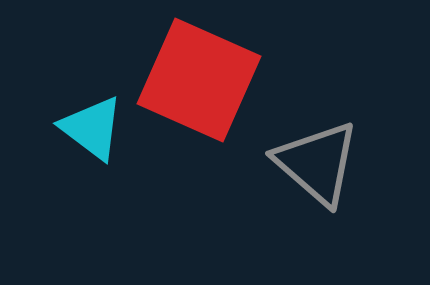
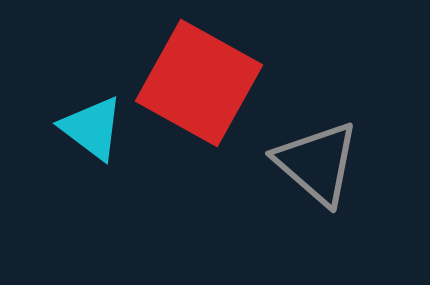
red square: moved 3 px down; rotated 5 degrees clockwise
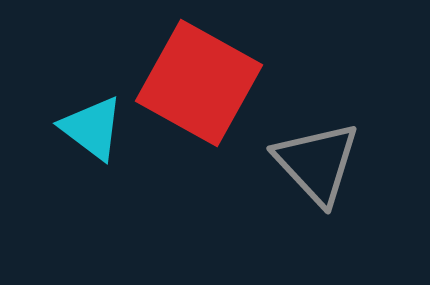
gray triangle: rotated 6 degrees clockwise
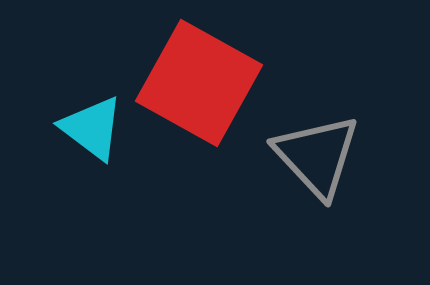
gray triangle: moved 7 px up
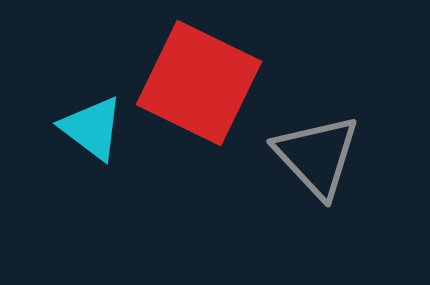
red square: rotated 3 degrees counterclockwise
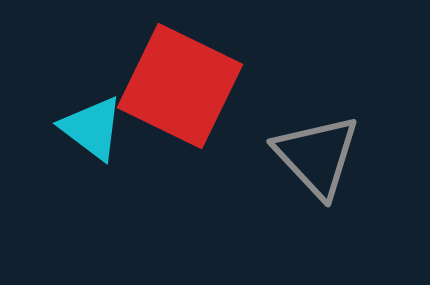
red square: moved 19 px left, 3 px down
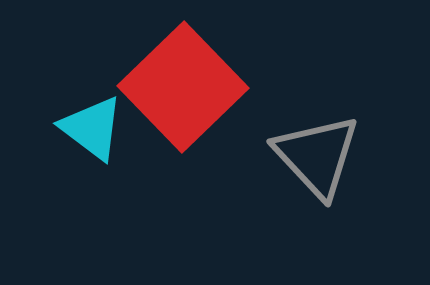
red square: moved 3 px right, 1 px down; rotated 20 degrees clockwise
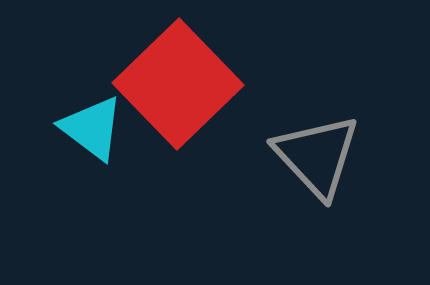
red square: moved 5 px left, 3 px up
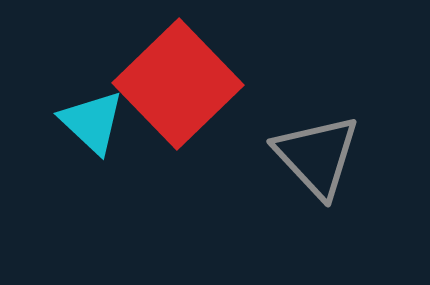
cyan triangle: moved 6 px up; rotated 6 degrees clockwise
